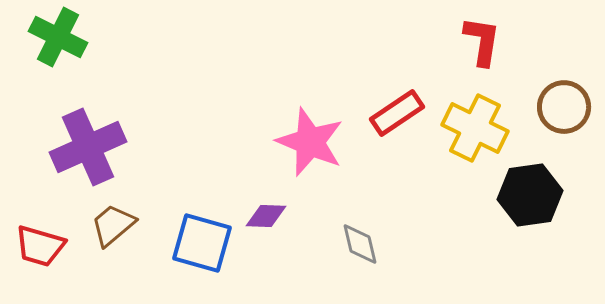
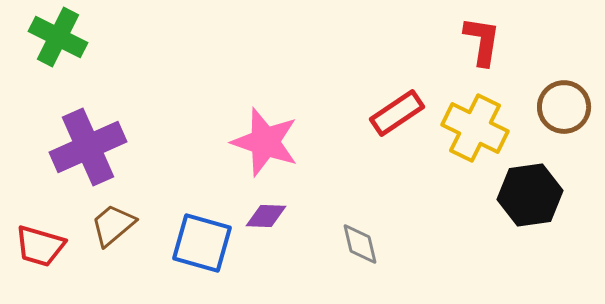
pink star: moved 45 px left; rotated 4 degrees counterclockwise
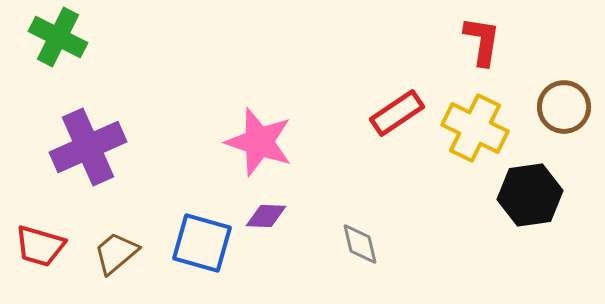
pink star: moved 6 px left
brown trapezoid: moved 3 px right, 28 px down
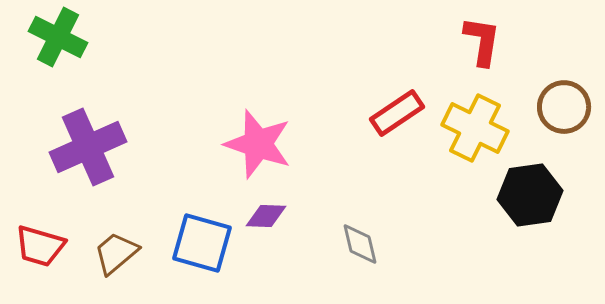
pink star: moved 1 px left, 2 px down
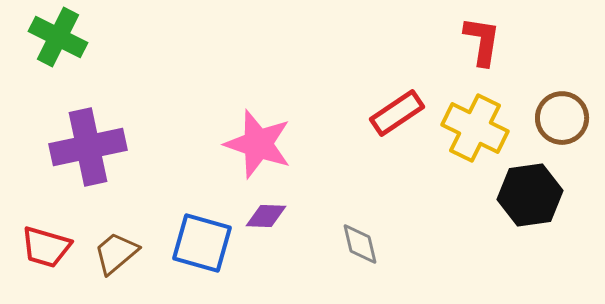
brown circle: moved 2 px left, 11 px down
purple cross: rotated 12 degrees clockwise
red trapezoid: moved 6 px right, 1 px down
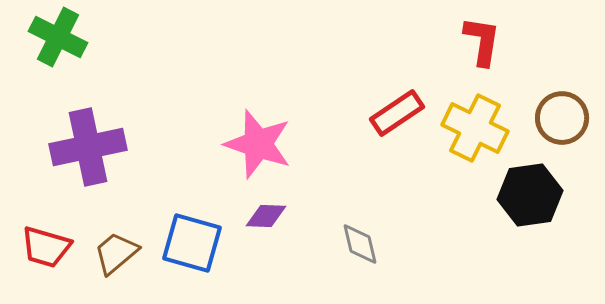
blue square: moved 10 px left
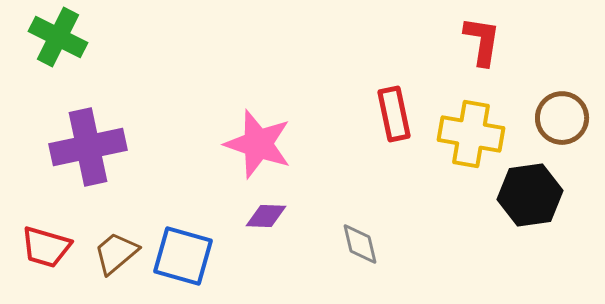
red rectangle: moved 3 px left, 1 px down; rotated 68 degrees counterclockwise
yellow cross: moved 4 px left, 6 px down; rotated 16 degrees counterclockwise
blue square: moved 9 px left, 13 px down
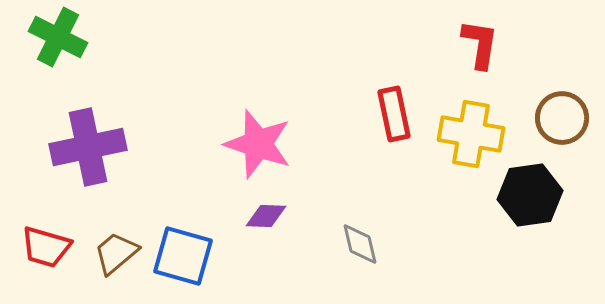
red L-shape: moved 2 px left, 3 px down
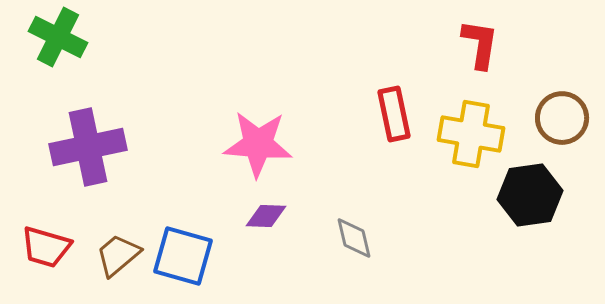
pink star: rotated 14 degrees counterclockwise
gray diamond: moved 6 px left, 6 px up
brown trapezoid: moved 2 px right, 2 px down
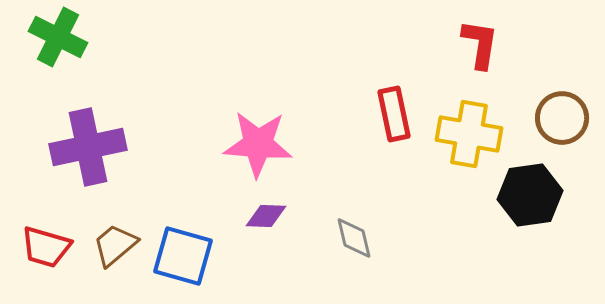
yellow cross: moved 2 px left
brown trapezoid: moved 3 px left, 10 px up
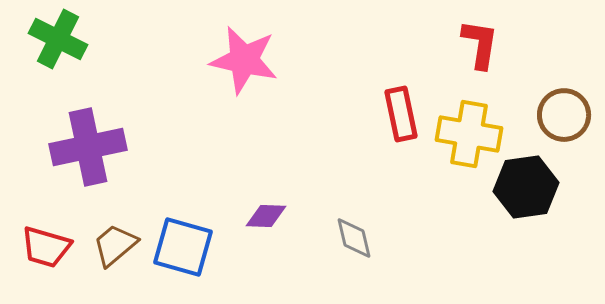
green cross: moved 2 px down
red rectangle: moved 7 px right
brown circle: moved 2 px right, 3 px up
pink star: moved 14 px left, 84 px up; rotated 8 degrees clockwise
black hexagon: moved 4 px left, 8 px up
blue square: moved 9 px up
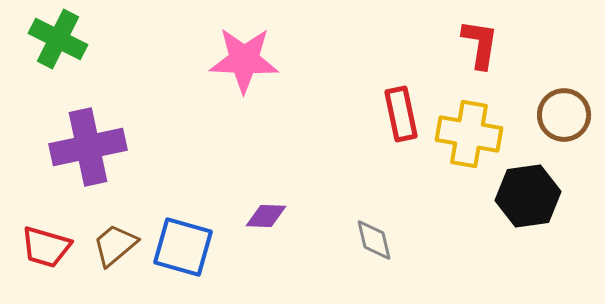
pink star: rotated 10 degrees counterclockwise
black hexagon: moved 2 px right, 9 px down
gray diamond: moved 20 px right, 2 px down
